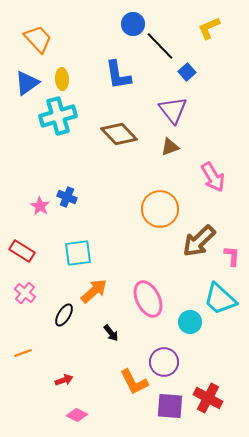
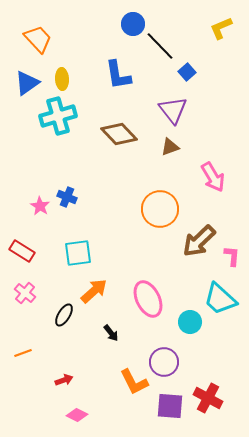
yellow L-shape: moved 12 px right
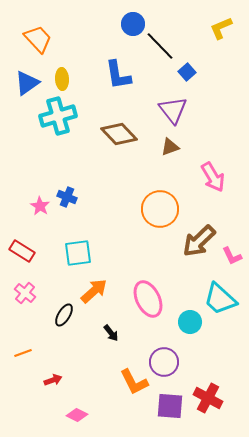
pink L-shape: rotated 150 degrees clockwise
red arrow: moved 11 px left
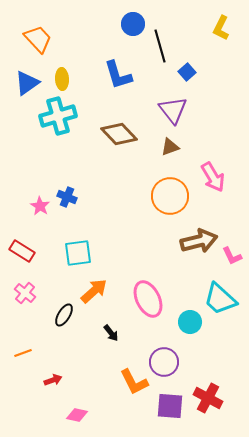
yellow L-shape: rotated 40 degrees counterclockwise
black line: rotated 28 degrees clockwise
blue L-shape: rotated 8 degrees counterclockwise
orange circle: moved 10 px right, 13 px up
brown arrow: rotated 150 degrees counterclockwise
pink diamond: rotated 15 degrees counterclockwise
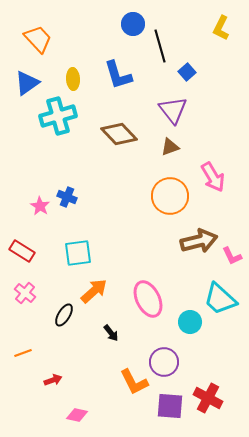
yellow ellipse: moved 11 px right
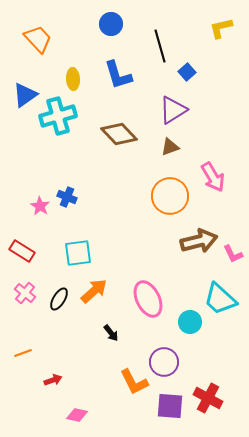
blue circle: moved 22 px left
yellow L-shape: rotated 50 degrees clockwise
blue triangle: moved 2 px left, 12 px down
purple triangle: rotated 36 degrees clockwise
pink L-shape: moved 1 px right, 2 px up
black ellipse: moved 5 px left, 16 px up
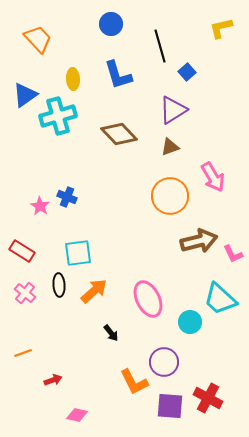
black ellipse: moved 14 px up; rotated 35 degrees counterclockwise
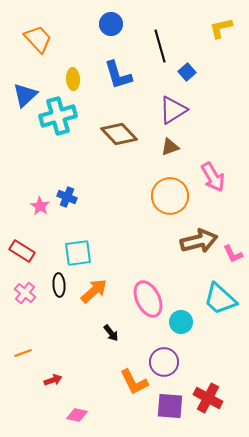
blue triangle: rotated 8 degrees counterclockwise
cyan circle: moved 9 px left
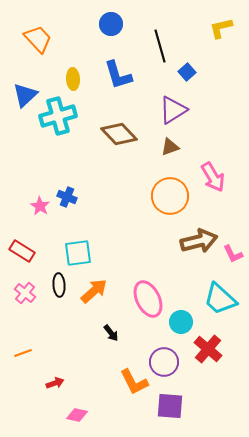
red arrow: moved 2 px right, 3 px down
red cross: moved 49 px up; rotated 12 degrees clockwise
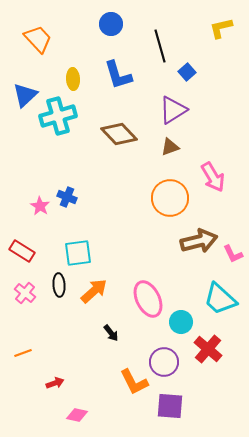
orange circle: moved 2 px down
